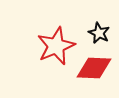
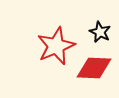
black star: moved 1 px right, 1 px up
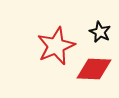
red diamond: moved 1 px down
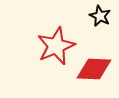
black star: moved 16 px up
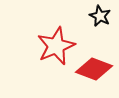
red diamond: rotated 18 degrees clockwise
